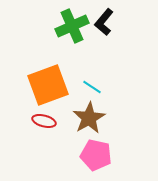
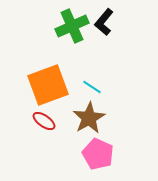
red ellipse: rotated 20 degrees clockwise
pink pentagon: moved 2 px right, 1 px up; rotated 12 degrees clockwise
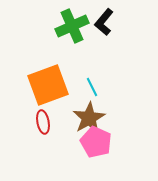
cyan line: rotated 30 degrees clockwise
red ellipse: moved 1 px left, 1 px down; rotated 45 degrees clockwise
pink pentagon: moved 2 px left, 12 px up
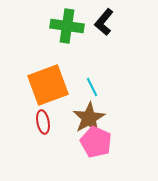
green cross: moved 5 px left; rotated 32 degrees clockwise
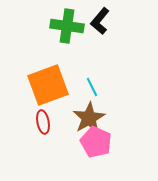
black L-shape: moved 4 px left, 1 px up
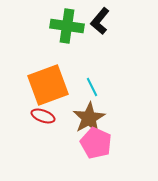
red ellipse: moved 6 px up; rotated 60 degrees counterclockwise
pink pentagon: moved 1 px down
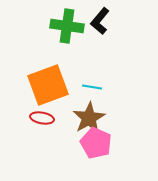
cyan line: rotated 54 degrees counterclockwise
red ellipse: moved 1 px left, 2 px down; rotated 10 degrees counterclockwise
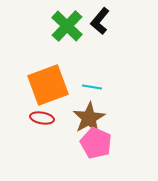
green cross: rotated 36 degrees clockwise
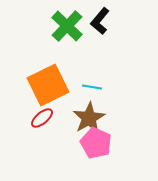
orange square: rotated 6 degrees counterclockwise
red ellipse: rotated 50 degrees counterclockwise
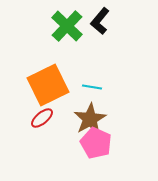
brown star: moved 1 px right, 1 px down
